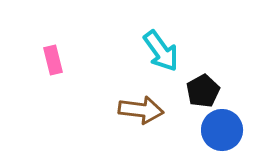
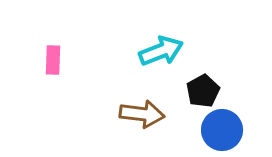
cyan arrow: rotated 75 degrees counterclockwise
pink rectangle: rotated 16 degrees clockwise
brown arrow: moved 1 px right, 4 px down
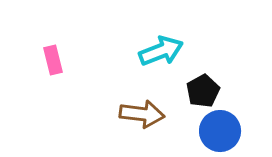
pink rectangle: rotated 16 degrees counterclockwise
blue circle: moved 2 px left, 1 px down
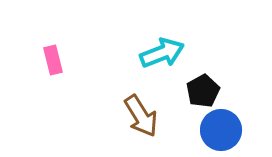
cyan arrow: moved 1 px right, 2 px down
brown arrow: moved 1 px left, 2 px down; rotated 51 degrees clockwise
blue circle: moved 1 px right, 1 px up
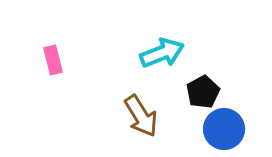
black pentagon: moved 1 px down
blue circle: moved 3 px right, 1 px up
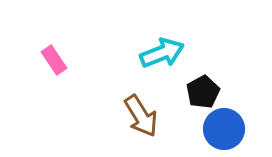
pink rectangle: moved 1 px right; rotated 20 degrees counterclockwise
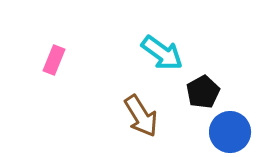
cyan arrow: rotated 57 degrees clockwise
pink rectangle: rotated 56 degrees clockwise
blue circle: moved 6 px right, 3 px down
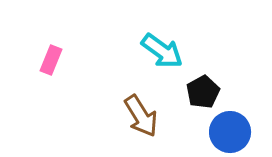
cyan arrow: moved 2 px up
pink rectangle: moved 3 px left
